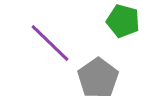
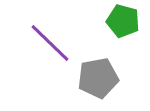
gray pentagon: rotated 24 degrees clockwise
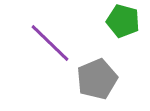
gray pentagon: moved 1 px left, 1 px down; rotated 12 degrees counterclockwise
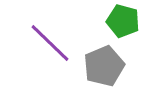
gray pentagon: moved 7 px right, 13 px up
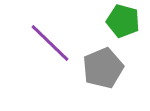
gray pentagon: moved 1 px left, 2 px down
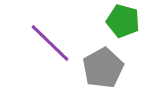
gray pentagon: rotated 6 degrees counterclockwise
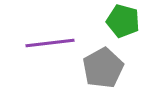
purple line: rotated 51 degrees counterclockwise
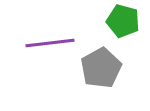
gray pentagon: moved 2 px left
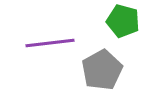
gray pentagon: moved 1 px right, 2 px down
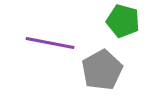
purple line: rotated 18 degrees clockwise
